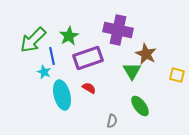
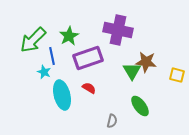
brown star: moved 8 px down; rotated 20 degrees counterclockwise
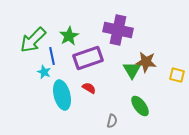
green triangle: moved 1 px up
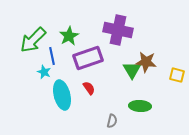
red semicircle: rotated 24 degrees clockwise
green ellipse: rotated 50 degrees counterclockwise
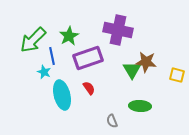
gray semicircle: rotated 144 degrees clockwise
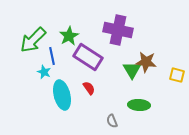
purple rectangle: moved 1 px up; rotated 52 degrees clockwise
green ellipse: moved 1 px left, 1 px up
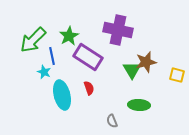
brown star: rotated 20 degrees counterclockwise
red semicircle: rotated 16 degrees clockwise
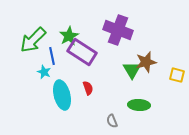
purple cross: rotated 8 degrees clockwise
purple rectangle: moved 6 px left, 5 px up
red semicircle: moved 1 px left
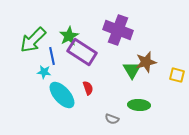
cyan star: rotated 16 degrees counterclockwise
cyan ellipse: rotated 28 degrees counterclockwise
gray semicircle: moved 2 px up; rotated 48 degrees counterclockwise
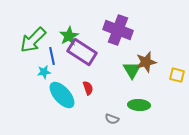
cyan star: rotated 16 degrees counterclockwise
